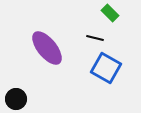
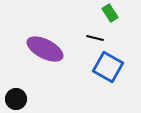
green rectangle: rotated 12 degrees clockwise
purple ellipse: moved 2 px left, 1 px down; rotated 24 degrees counterclockwise
blue square: moved 2 px right, 1 px up
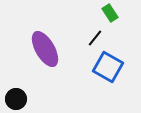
black line: rotated 66 degrees counterclockwise
purple ellipse: rotated 33 degrees clockwise
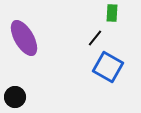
green rectangle: moved 2 px right; rotated 36 degrees clockwise
purple ellipse: moved 21 px left, 11 px up
black circle: moved 1 px left, 2 px up
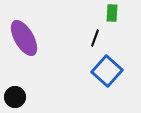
black line: rotated 18 degrees counterclockwise
blue square: moved 1 px left, 4 px down; rotated 12 degrees clockwise
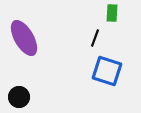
blue square: rotated 24 degrees counterclockwise
black circle: moved 4 px right
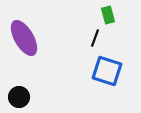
green rectangle: moved 4 px left, 2 px down; rotated 18 degrees counterclockwise
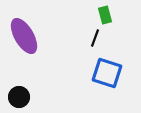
green rectangle: moved 3 px left
purple ellipse: moved 2 px up
blue square: moved 2 px down
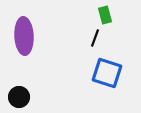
purple ellipse: rotated 27 degrees clockwise
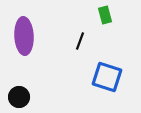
black line: moved 15 px left, 3 px down
blue square: moved 4 px down
